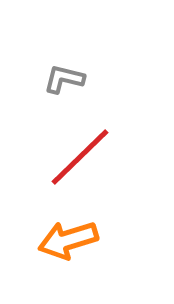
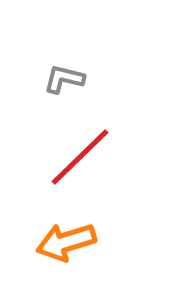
orange arrow: moved 2 px left, 2 px down
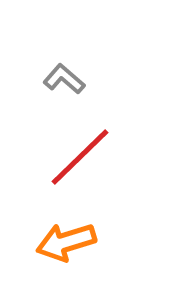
gray L-shape: rotated 27 degrees clockwise
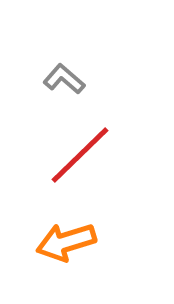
red line: moved 2 px up
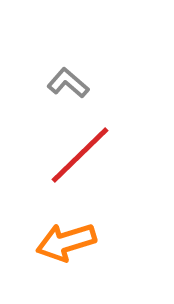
gray L-shape: moved 4 px right, 4 px down
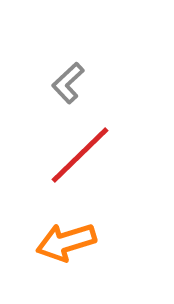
gray L-shape: rotated 84 degrees counterclockwise
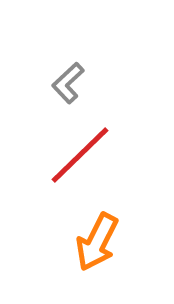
orange arrow: moved 31 px right; rotated 46 degrees counterclockwise
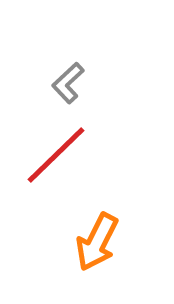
red line: moved 24 px left
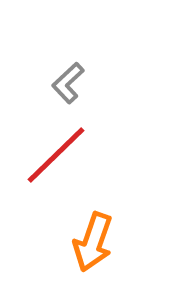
orange arrow: moved 4 px left; rotated 8 degrees counterclockwise
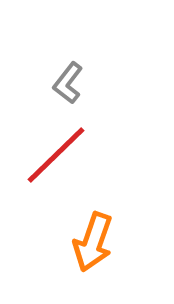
gray L-shape: rotated 9 degrees counterclockwise
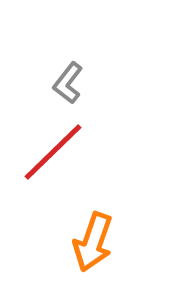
red line: moved 3 px left, 3 px up
